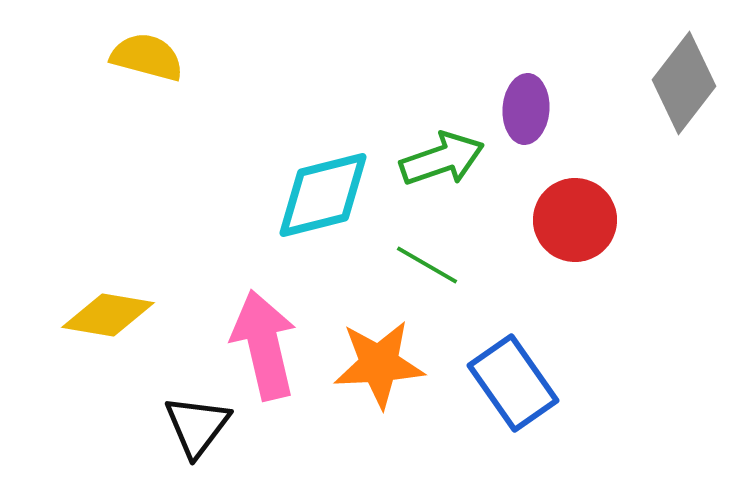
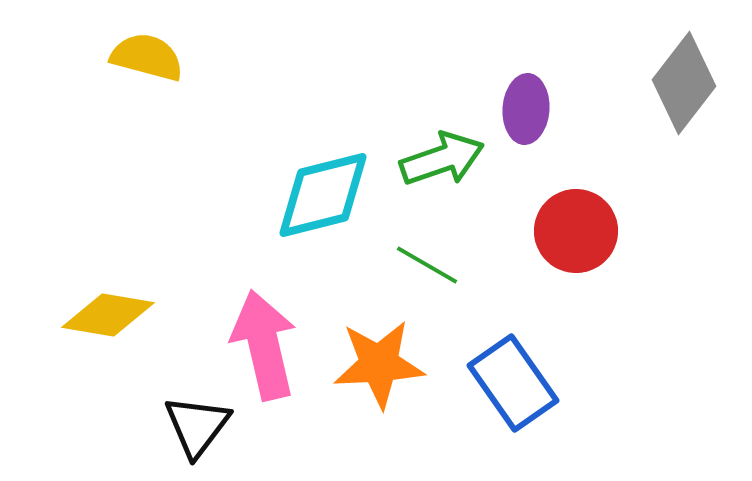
red circle: moved 1 px right, 11 px down
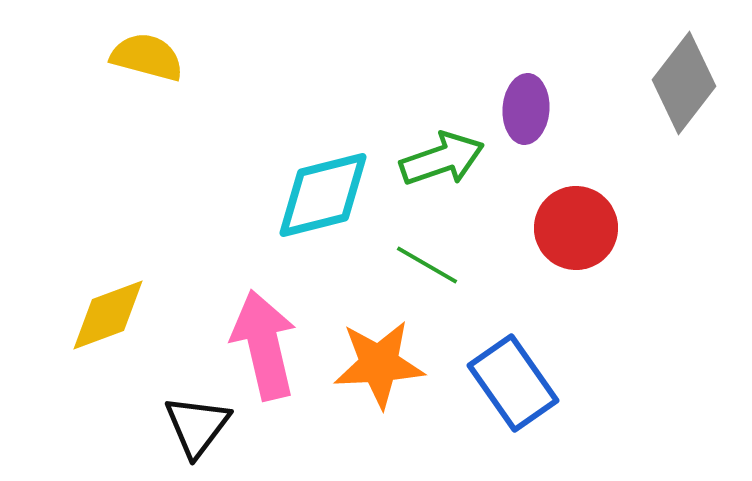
red circle: moved 3 px up
yellow diamond: rotated 30 degrees counterclockwise
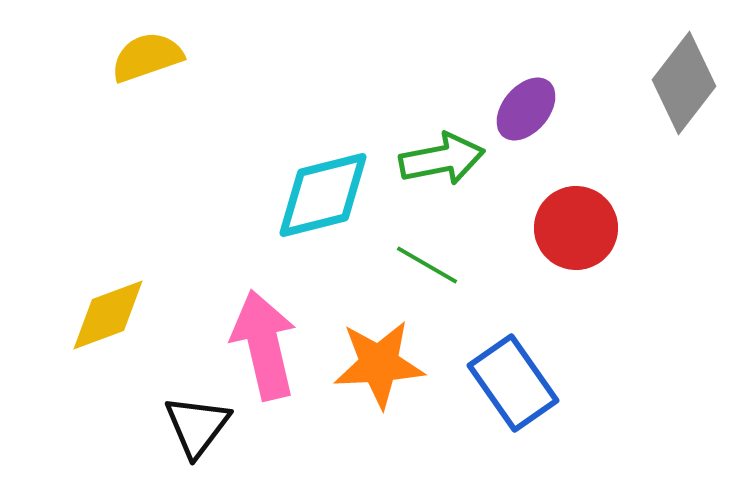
yellow semicircle: rotated 34 degrees counterclockwise
purple ellipse: rotated 36 degrees clockwise
green arrow: rotated 8 degrees clockwise
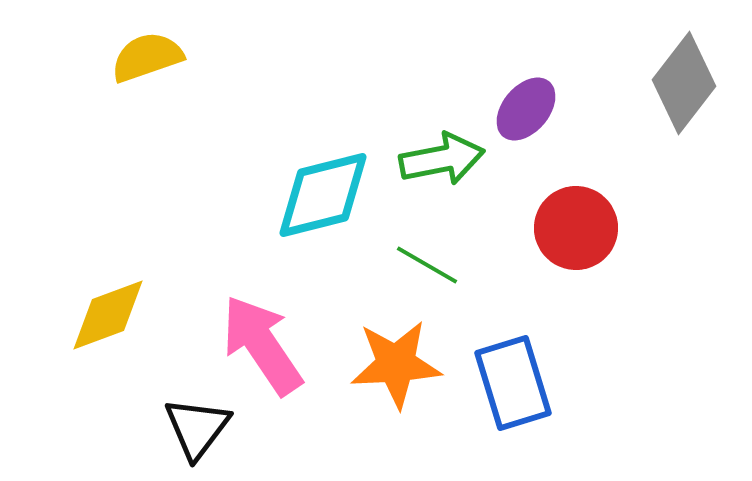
pink arrow: moved 2 px left; rotated 21 degrees counterclockwise
orange star: moved 17 px right
blue rectangle: rotated 18 degrees clockwise
black triangle: moved 2 px down
